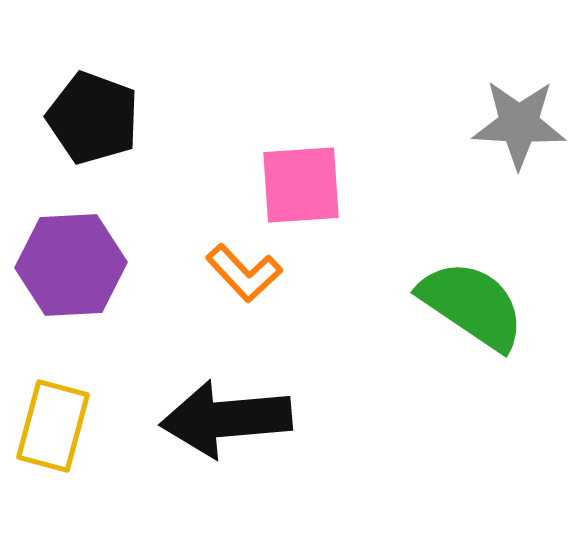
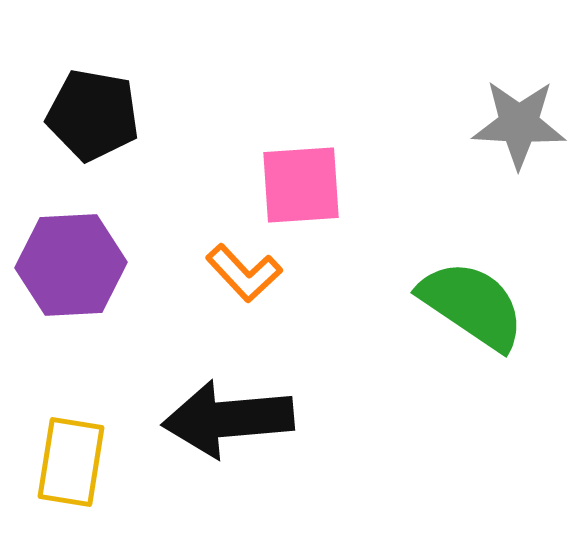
black pentagon: moved 3 px up; rotated 10 degrees counterclockwise
black arrow: moved 2 px right
yellow rectangle: moved 18 px right, 36 px down; rotated 6 degrees counterclockwise
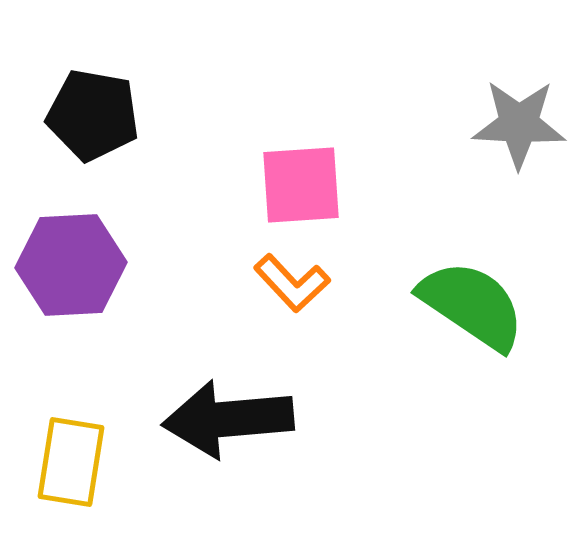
orange L-shape: moved 48 px right, 10 px down
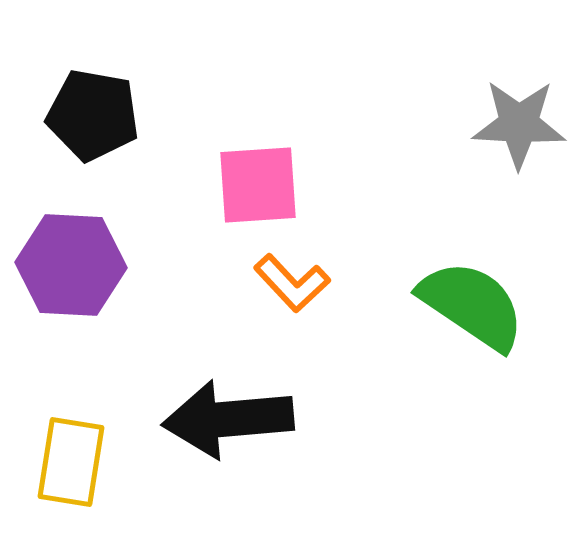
pink square: moved 43 px left
purple hexagon: rotated 6 degrees clockwise
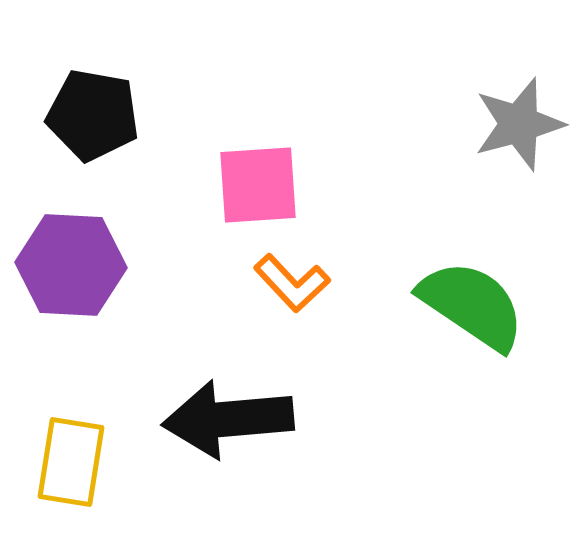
gray star: rotated 18 degrees counterclockwise
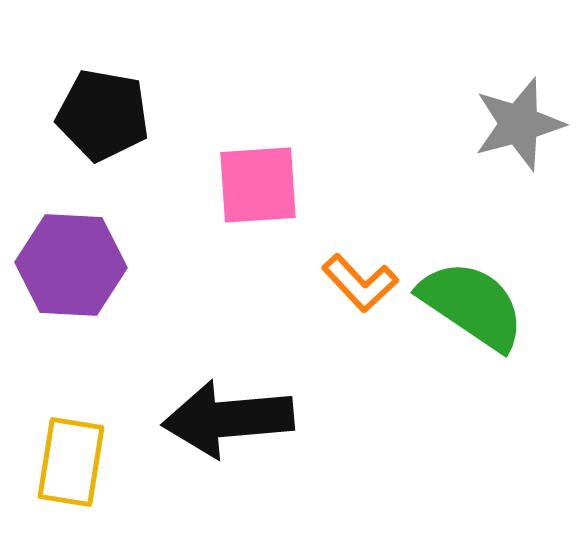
black pentagon: moved 10 px right
orange L-shape: moved 68 px right
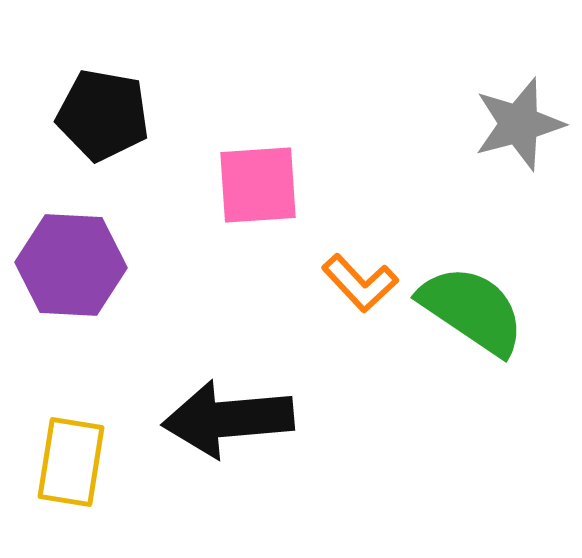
green semicircle: moved 5 px down
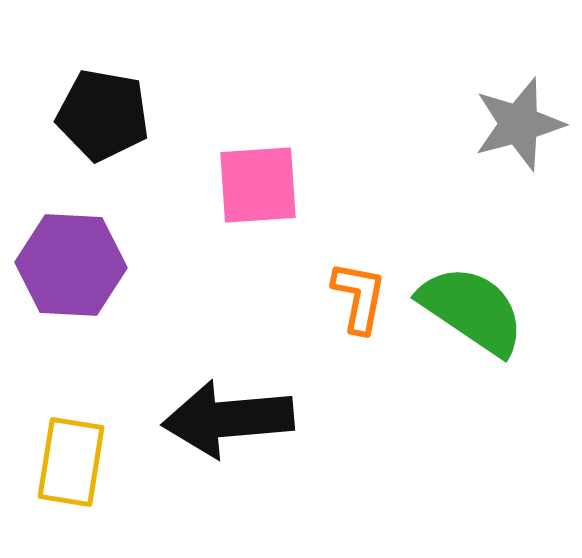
orange L-shape: moved 1 px left, 14 px down; rotated 126 degrees counterclockwise
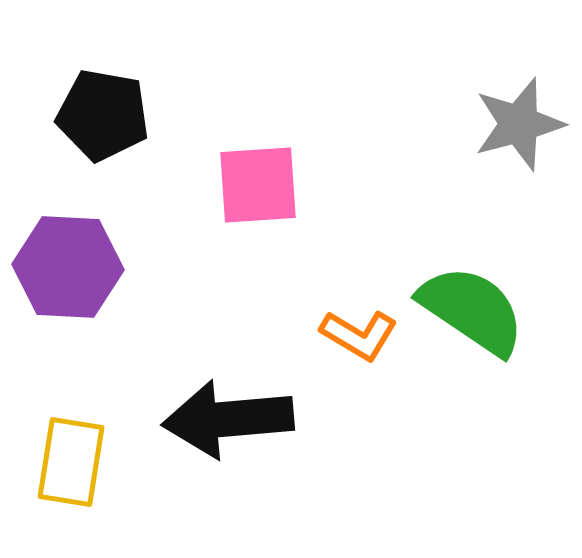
purple hexagon: moved 3 px left, 2 px down
orange L-shape: moved 38 px down; rotated 110 degrees clockwise
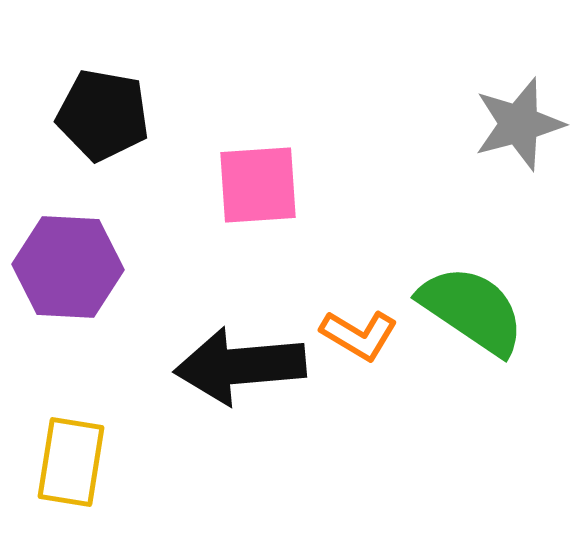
black arrow: moved 12 px right, 53 px up
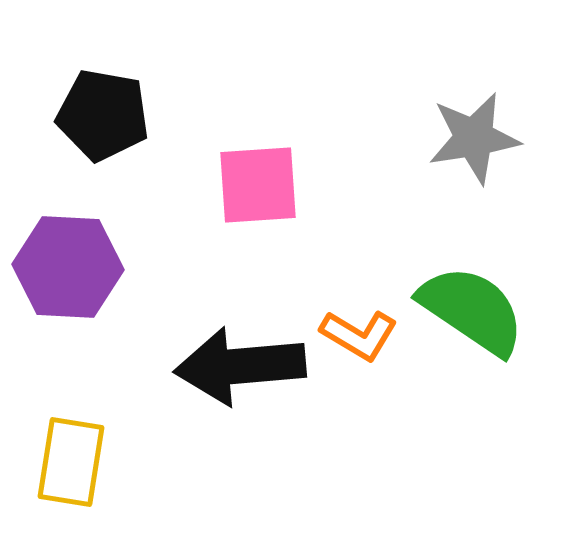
gray star: moved 45 px left, 14 px down; rotated 6 degrees clockwise
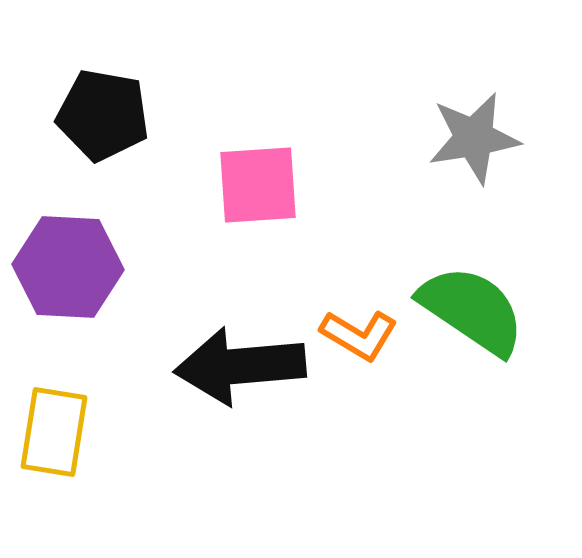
yellow rectangle: moved 17 px left, 30 px up
